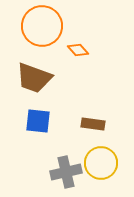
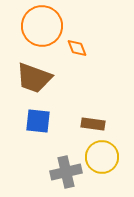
orange diamond: moved 1 px left, 2 px up; rotated 20 degrees clockwise
yellow circle: moved 1 px right, 6 px up
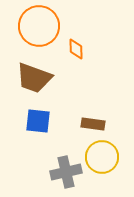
orange circle: moved 3 px left
orange diamond: moved 1 px left, 1 px down; rotated 20 degrees clockwise
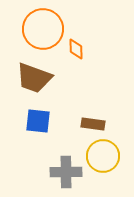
orange circle: moved 4 px right, 3 px down
yellow circle: moved 1 px right, 1 px up
gray cross: rotated 12 degrees clockwise
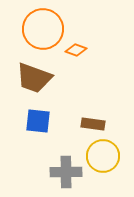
orange diamond: moved 1 px down; rotated 70 degrees counterclockwise
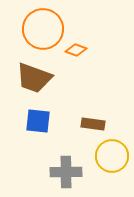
yellow circle: moved 9 px right
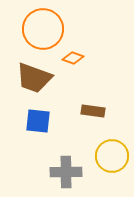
orange diamond: moved 3 px left, 8 px down
brown rectangle: moved 13 px up
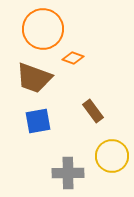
brown rectangle: rotated 45 degrees clockwise
blue square: rotated 16 degrees counterclockwise
gray cross: moved 2 px right, 1 px down
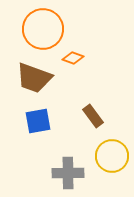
brown rectangle: moved 5 px down
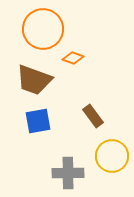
brown trapezoid: moved 2 px down
